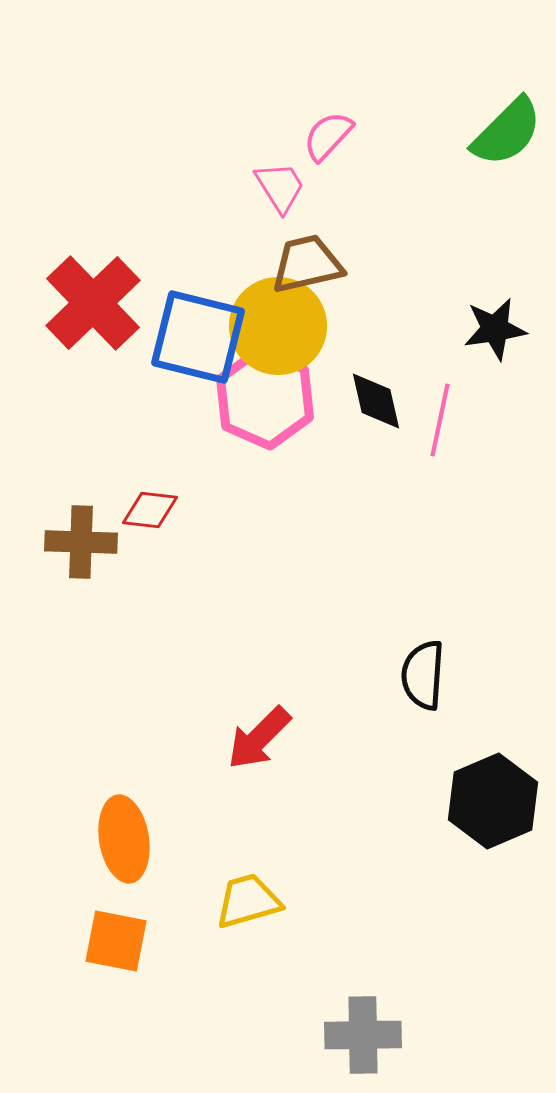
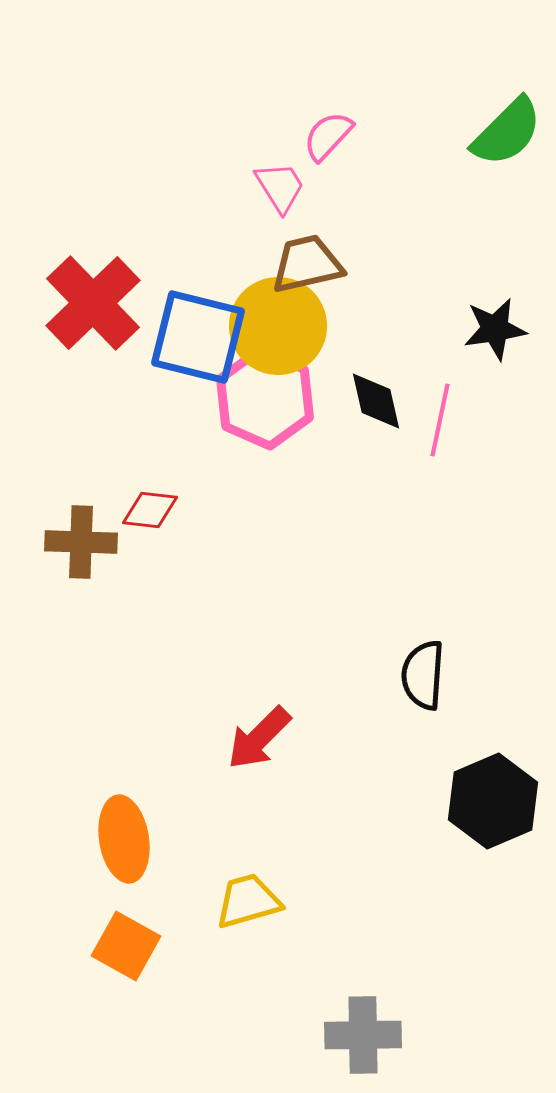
orange square: moved 10 px right, 5 px down; rotated 18 degrees clockwise
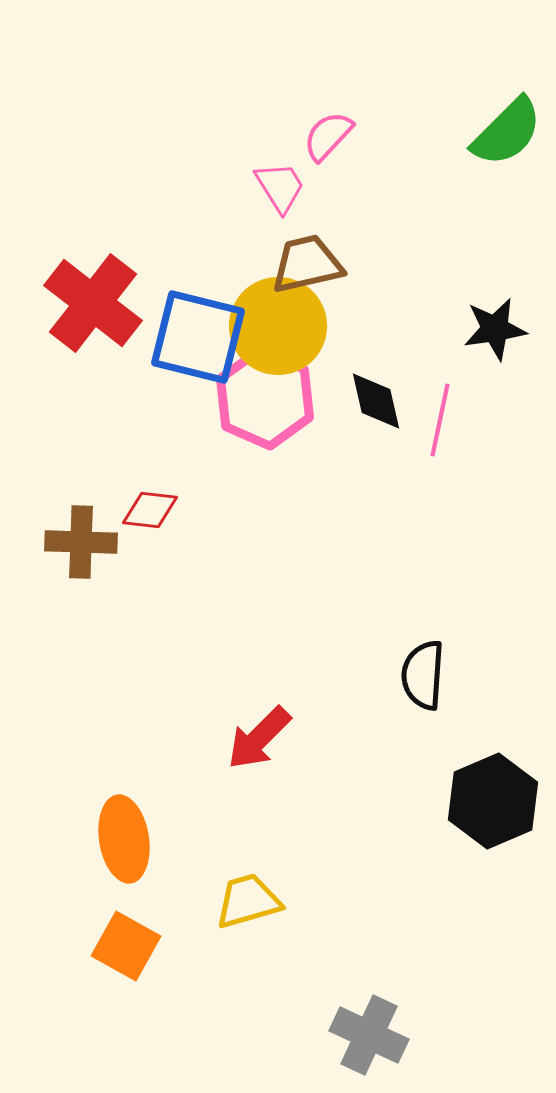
red cross: rotated 8 degrees counterclockwise
gray cross: moved 6 px right; rotated 26 degrees clockwise
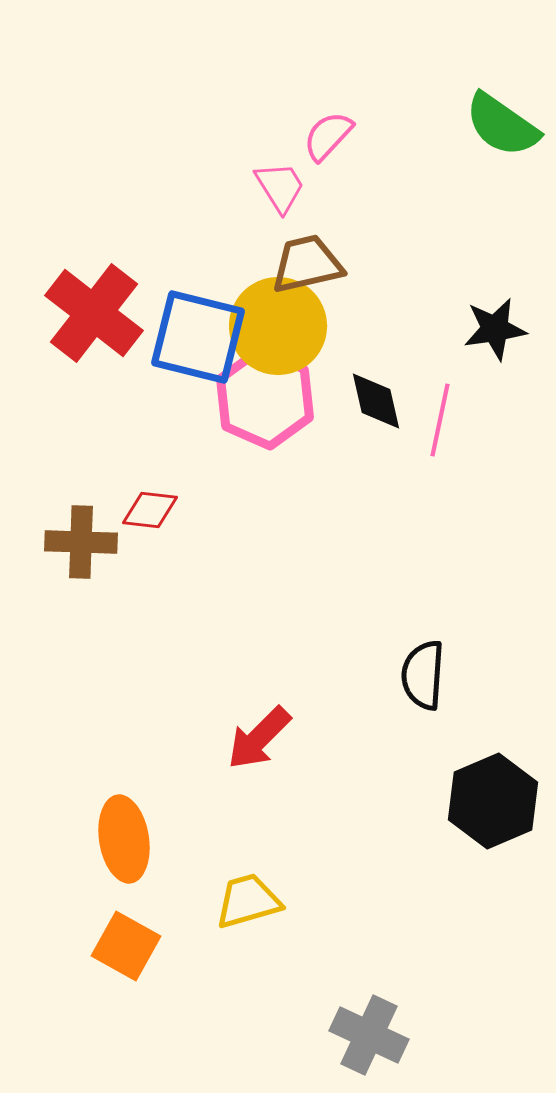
green semicircle: moved 5 px left, 7 px up; rotated 80 degrees clockwise
red cross: moved 1 px right, 10 px down
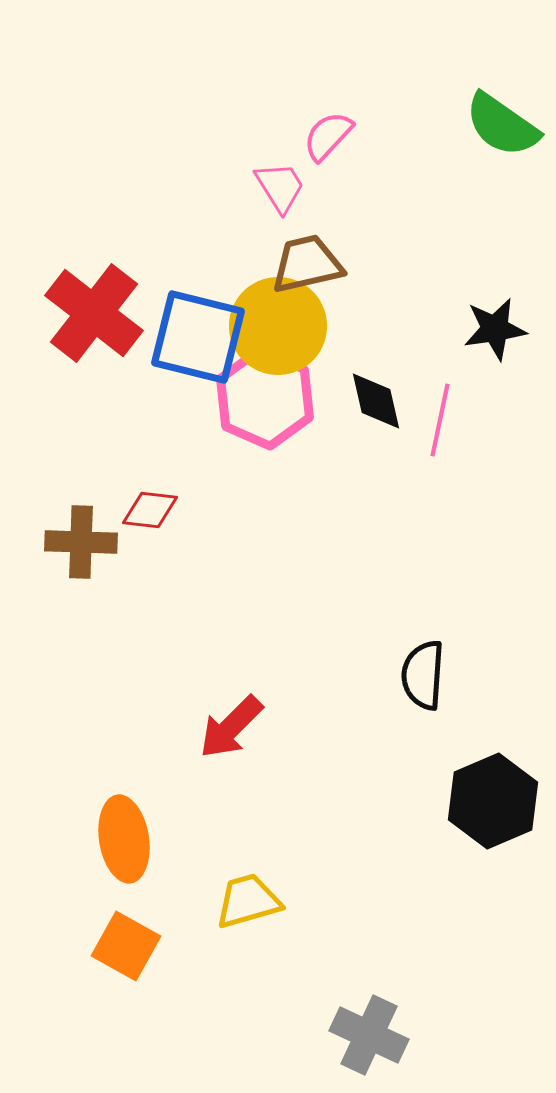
red arrow: moved 28 px left, 11 px up
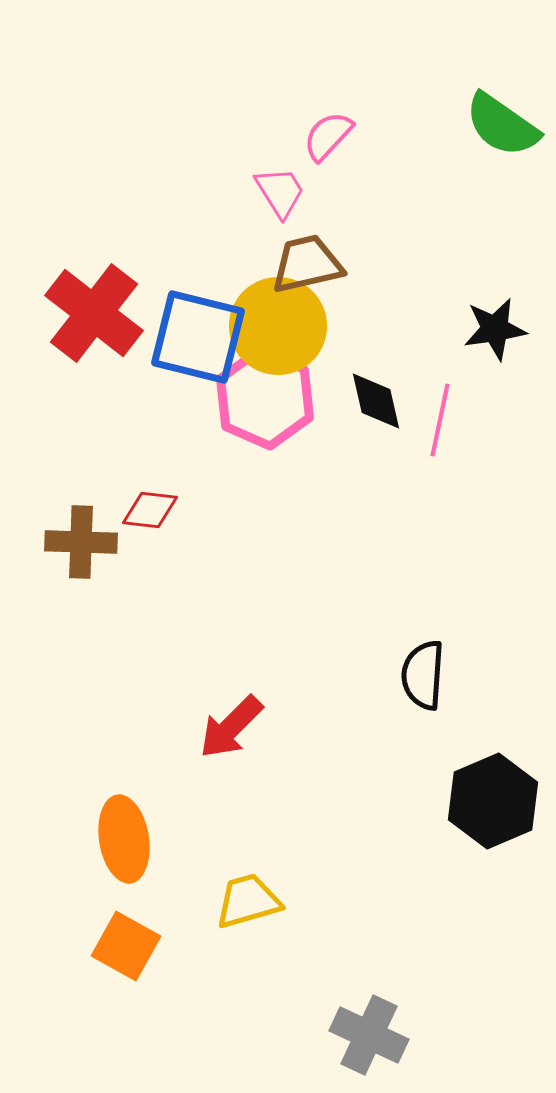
pink trapezoid: moved 5 px down
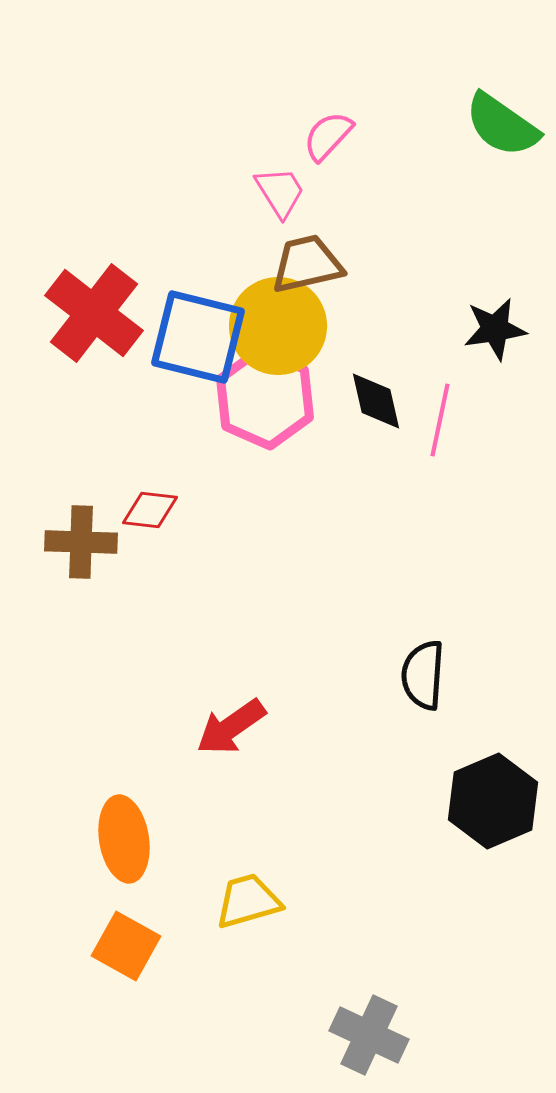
red arrow: rotated 10 degrees clockwise
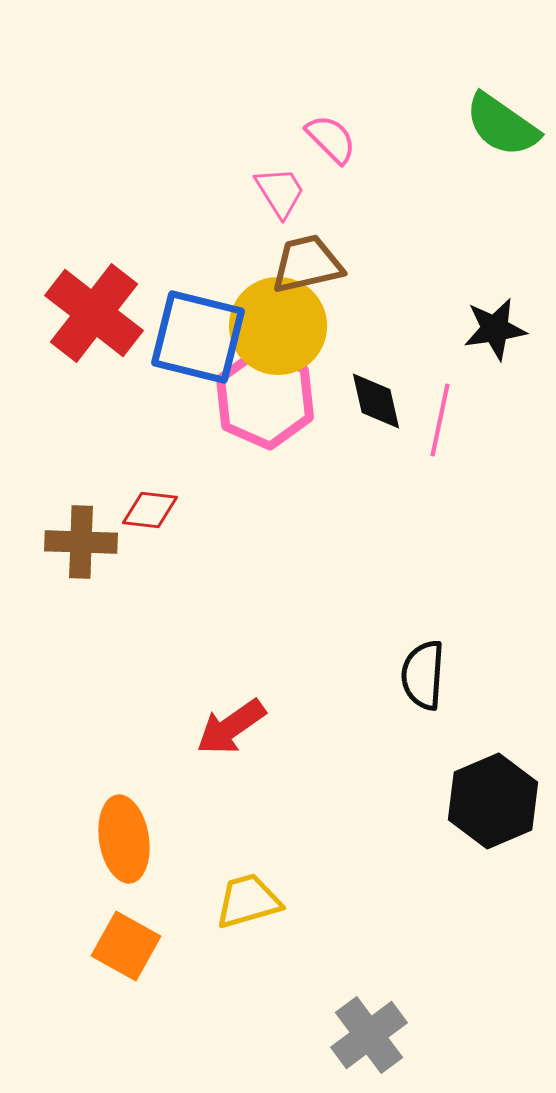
pink semicircle: moved 3 px right, 3 px down; rotated 92 degrees clockwise
gray cross: rotated 28 degrees clockwise
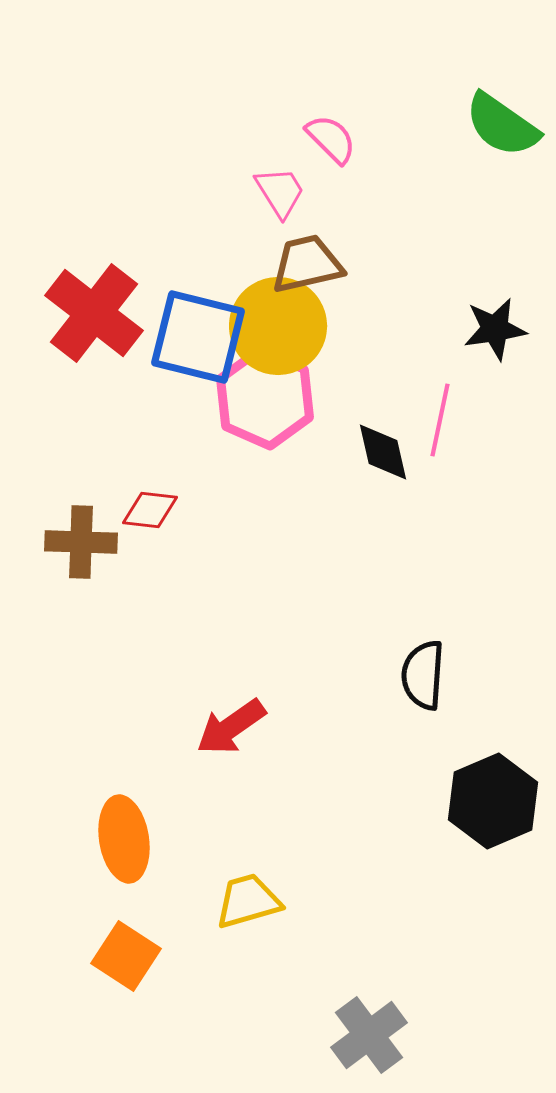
black diamond: moved 7 px right, 51 px down
orange square: moved 10 px down; rotated 4 degrees clockwise
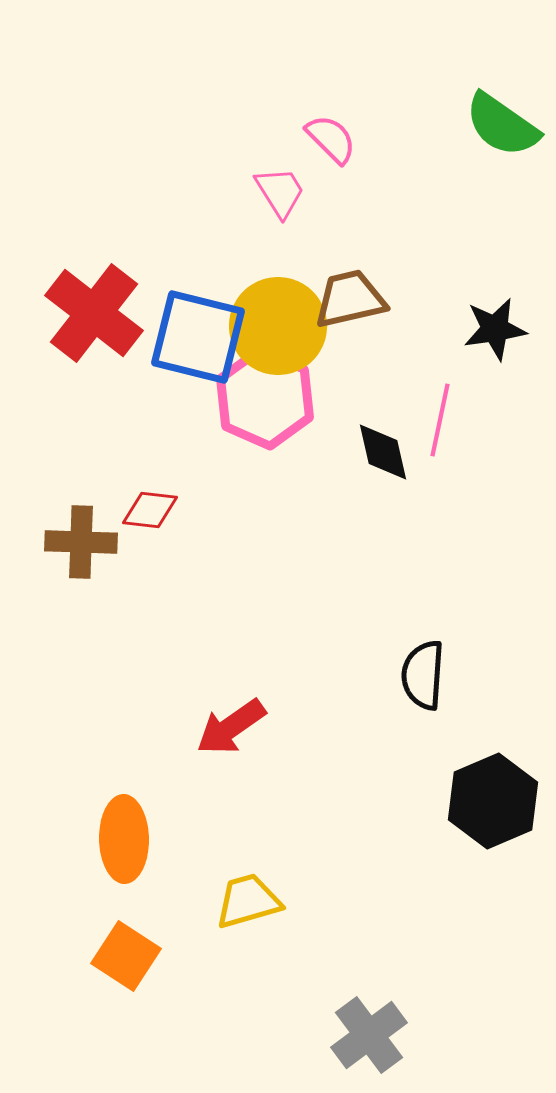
brown trapezoid: moved 43 px right, 35 px down
orange ellipse: rotated 8 degrees clockwise
